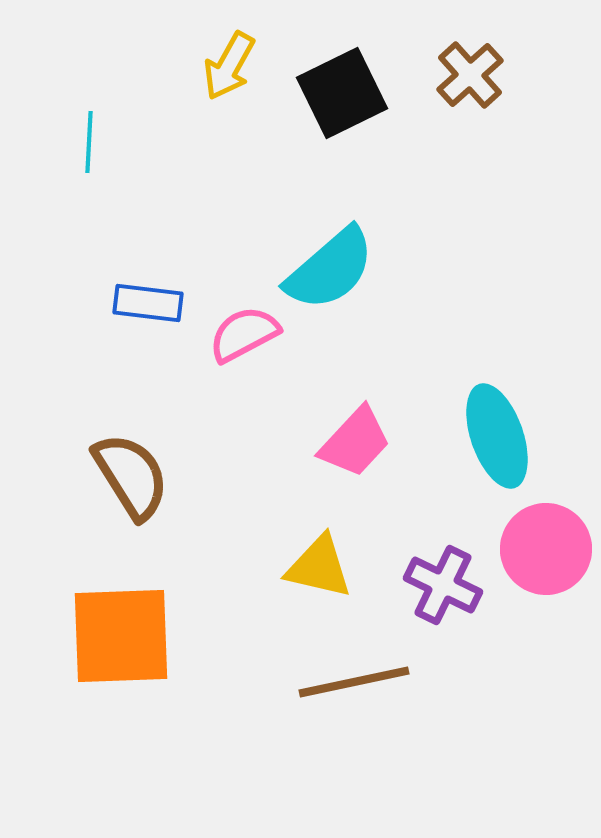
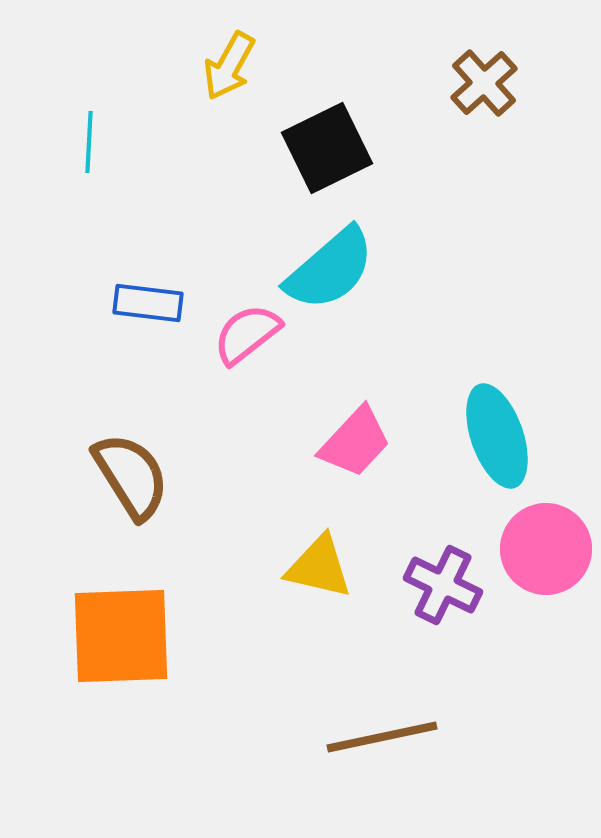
brown cross: moved 14 px right, 8 px down
black square: moved 15 px left, 55 px down
pink semicircle: moved 3 px right; rotated 10 degrees counterclockwise
brown line: moved 28 px right, 55 px down
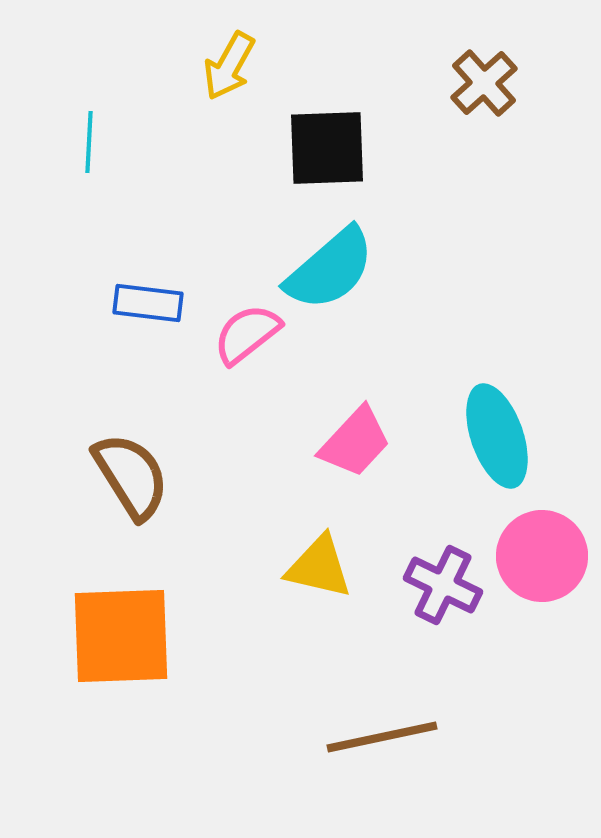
black square: rotated 24 degrees clockwise
pink circle: moved 4 px left, 7 px down
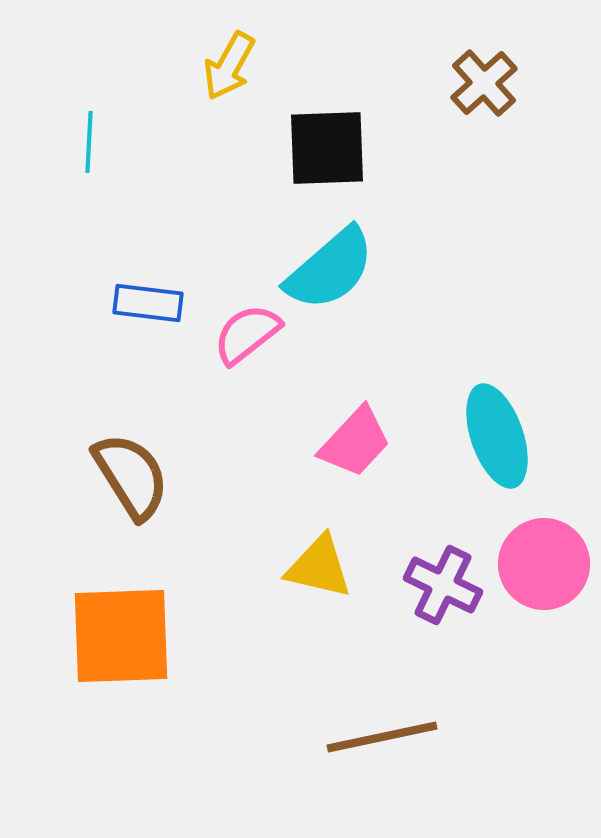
pink circle: moved 2 px right, 8 px down
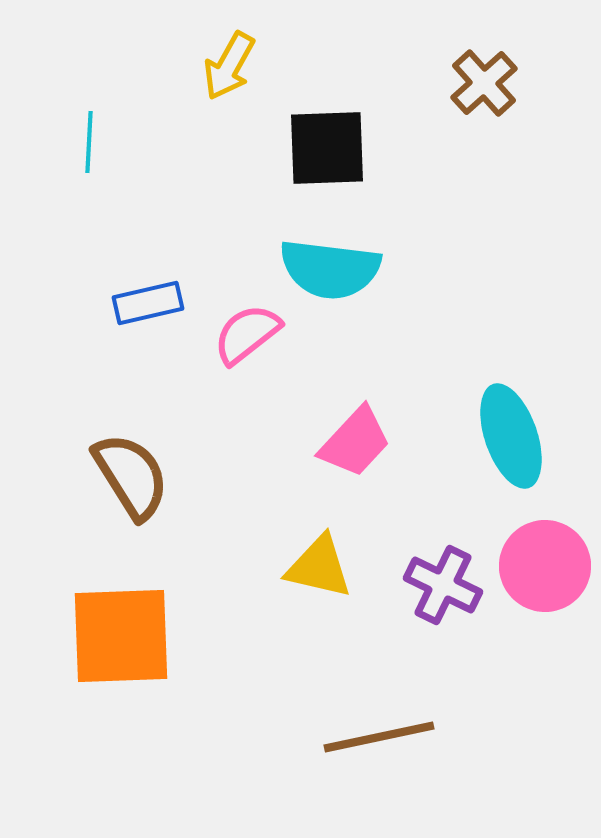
cyan semicircle: rotated 48 degrees clockwise
blue rectangle: rotated 20 degrees counterclockwise
cyan ellipse: moved 14 px right
pink circle: moved 1 px right, 2 px down
brown line: moved 3 px left
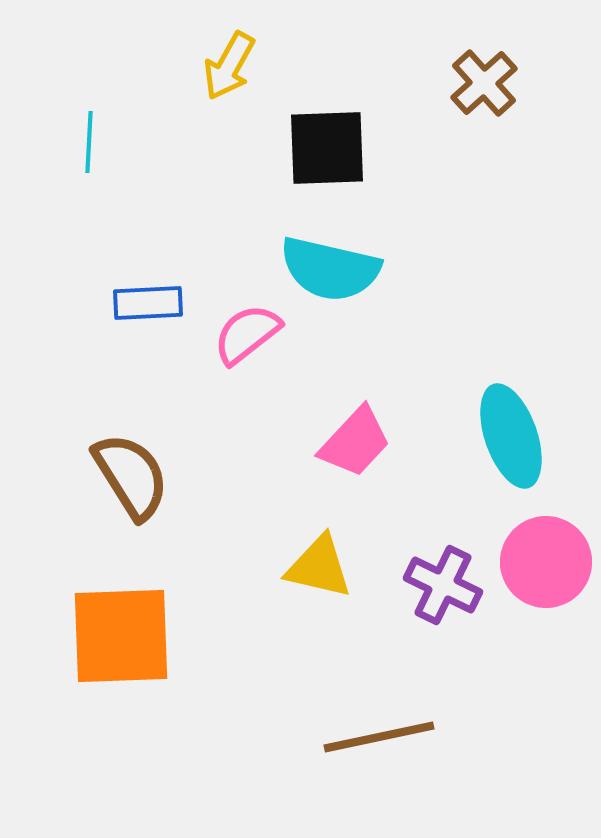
cyan semicircle: rotated 6 degrees clockwise
blue rectangle: rotated 10 degrees clockwise
pink circle: moved 1 px right, 4 px up
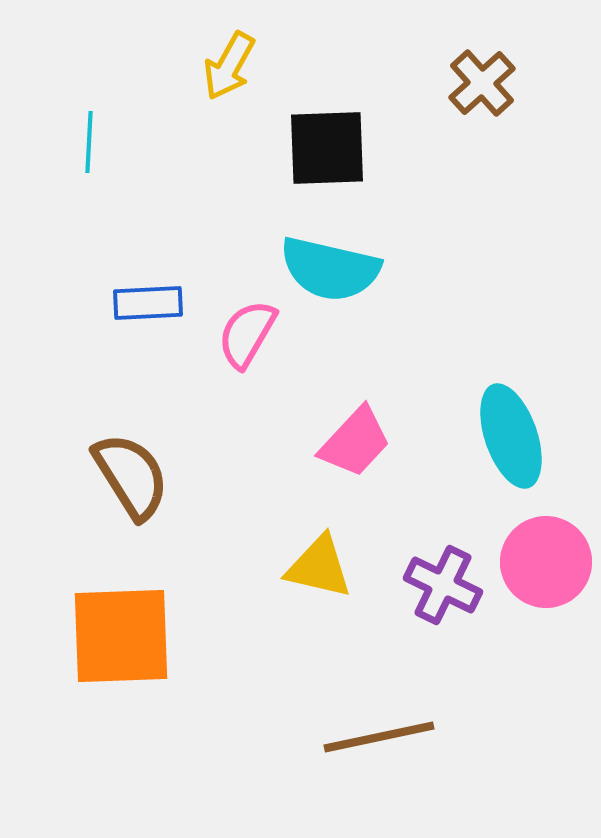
brown cross: moved 2 px left
pink semicircle: rotated 22 degrees counterclockwise
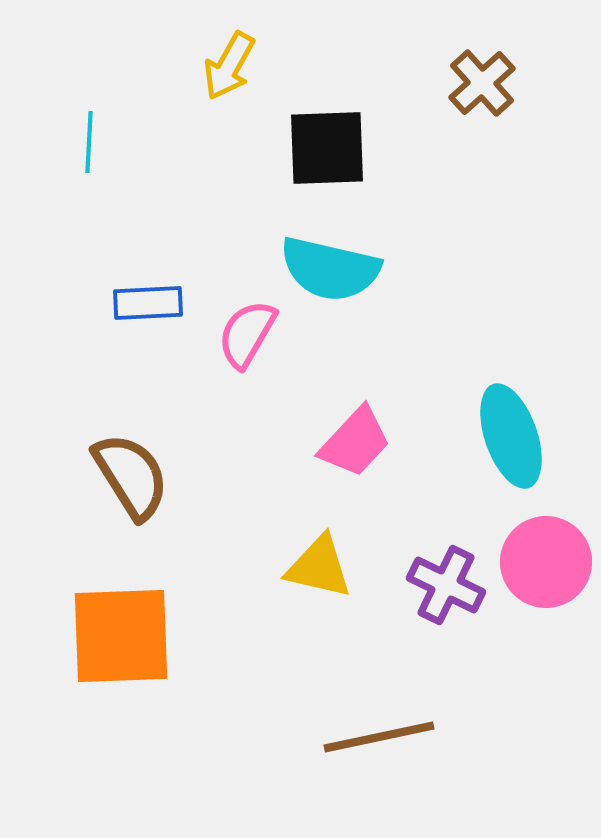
purple cross: moved 3 px right
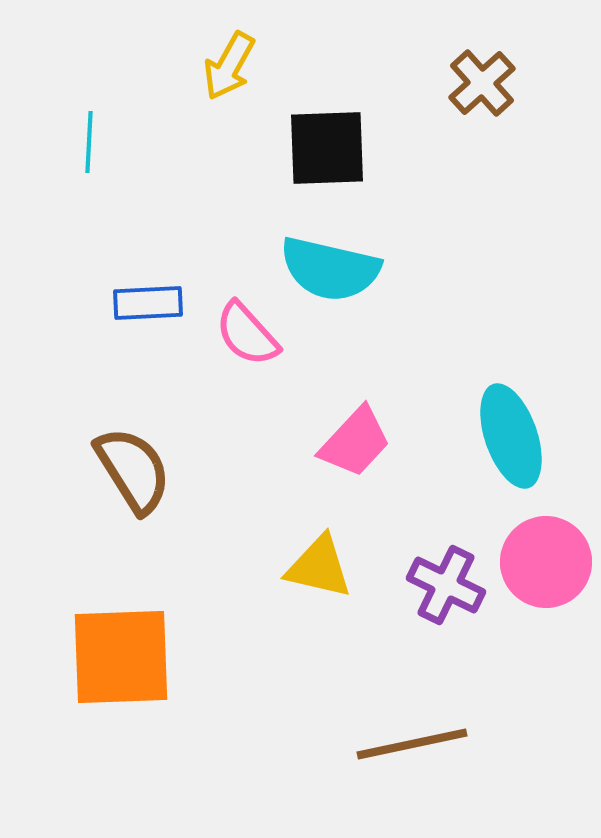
pink semicircle: rotated 72 degrees counterclockwise
brown semicircle: moved 2 px right, 6 px up
orange square: moved 21 px down
brown line: moved 33 px right, 7 px down
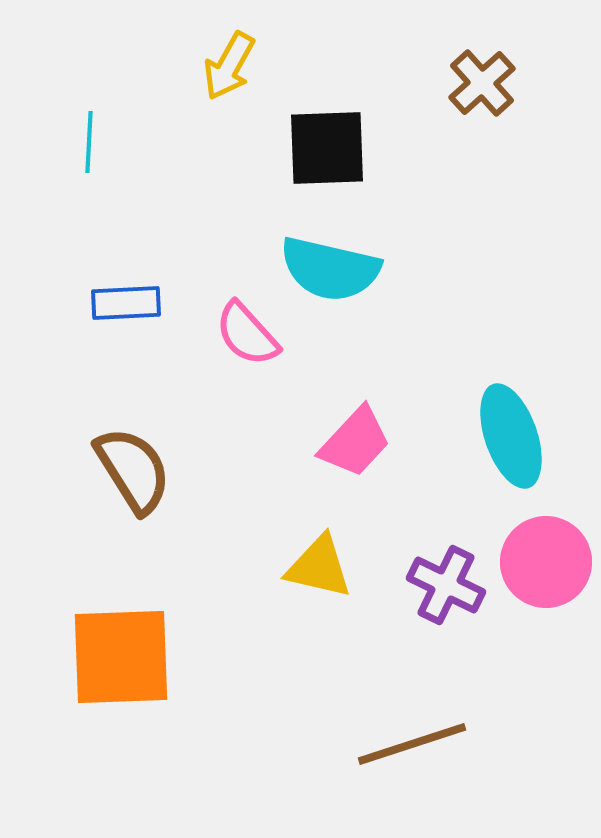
blue rectangle: moved 22 px left
brown line: rotated 6 degrees counterclockwise
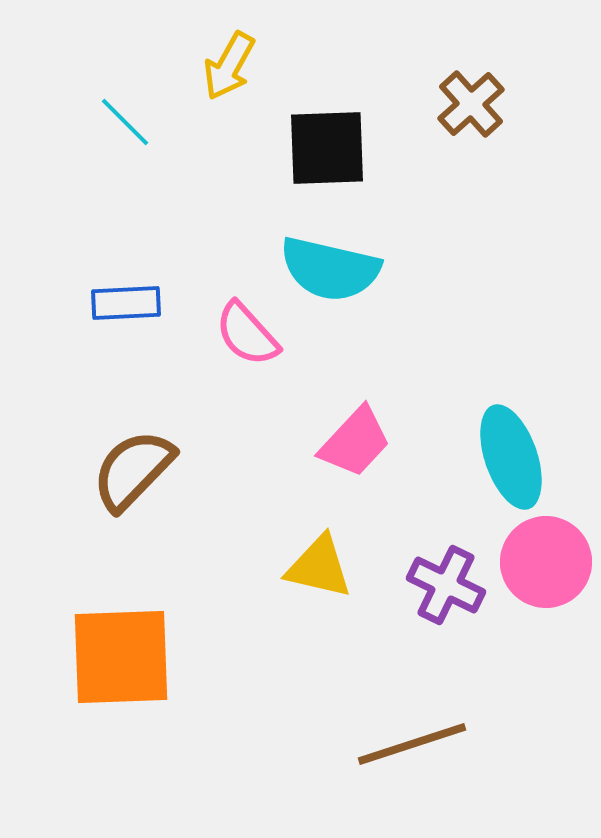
brown cross: moved 11 px left, 21 px down
cyan line: moved 36 px right, 20 px up; rotated 48 degrees counterclockwise
cyan ellipse: moved 21 px down
brown semicircle: rotated 104 degrees counterclockwise
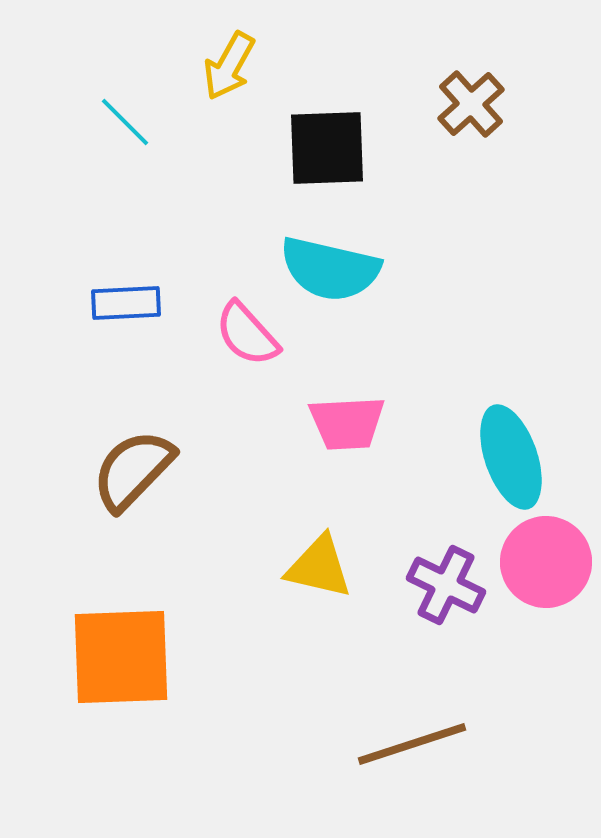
pink trapezoid: moved 8 px left, 19 px up; rotated 44 degrees clockwise
